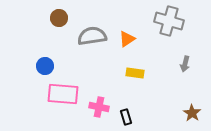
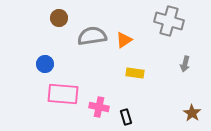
orange triangle: moved 3 px left, 1 px down
blue circle: moved 2 px up
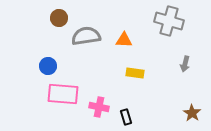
gray semicircle: moved 6 px left
orange triangle: rotated 36 degrees clockwise
blue circle: moved 3 px right, 2 px down
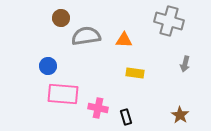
brown circle: moved 2 px right
pink cross: moved 1 px left, 1 px down
brown star: moved 12 px left, 2 px down
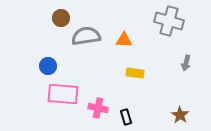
gray arrow: moved 1 px right, 1 px up
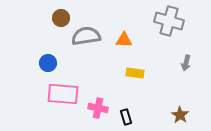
blue circle: moved 3 px up
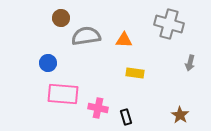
gray cross: moved 3 px down
gray arrow: moved 4 px right
